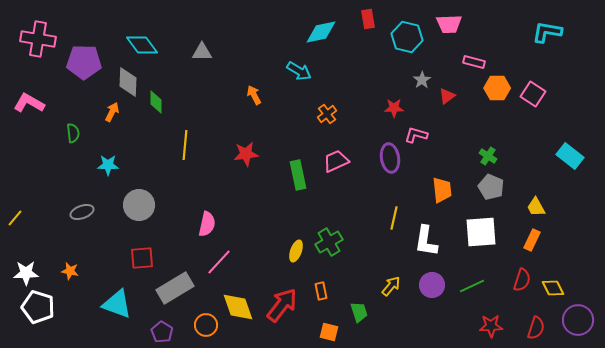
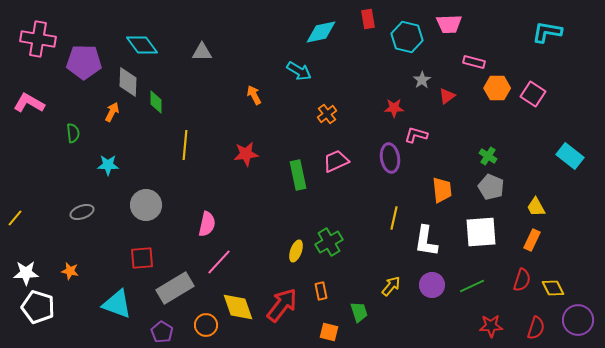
gray circle at (139, 205): moved 7 px right
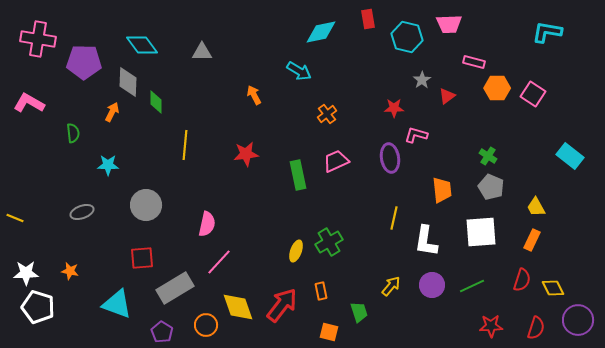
yellow line at (15, 218): rotated 72 degrees clockwise
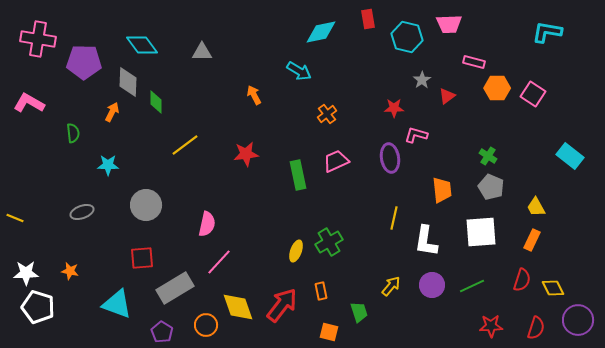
yellow line at (185, 145): rotated 48 degrees clockwise
